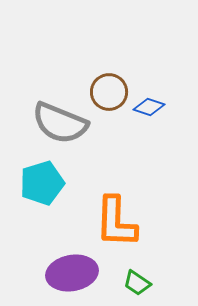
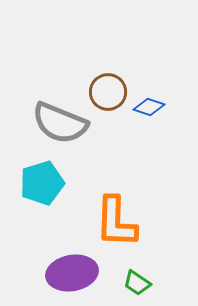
brown circle: moved 1 px left
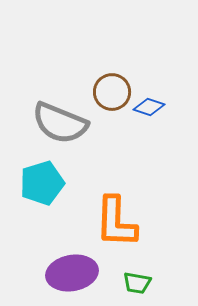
brown circle: moved 4 px right
green trapezoid: rotated 24 degrees counterclockwise
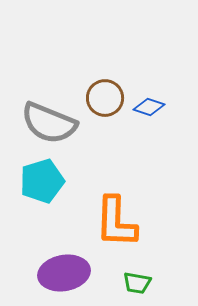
brown circle: moved 7 px left, 6 px down
gray semicircle: moved 11 px left
cyan pentagon: moved 2 px up
purple ellipse: moved 8 px left
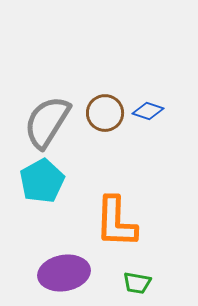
brown circle: moved 15 px down
blue diamond: moved 1 px left, 4 px down
gray semicircle: moved 2 px left, 1 px up; rotated 100 degrees clockwise
cyan pentagon: rotated 12 degrees counterclockwise
